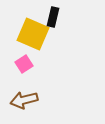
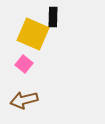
black rectangle: rotated 12 degrees counterclockwise
pink square: rotated 18 degrees counterclockwise
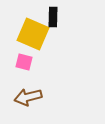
pink square: moved 2 px up; rotated 24 degrees counterclockwise
brown arrow: moved 4 px right, 3 px up
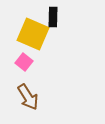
pink square: rotated 24 degrees clockwise
brown arrow: rotated 108 degrees counterclockwise
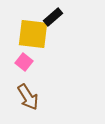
black rectangle: rotated 48 degrees clockwise
yellow square: rotated 16 degrees counterclockwise
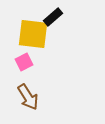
pink square: rotated 24 degrees clockwise
